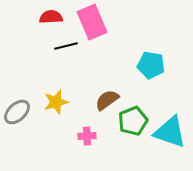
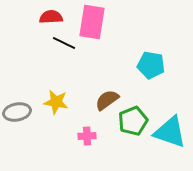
pink rectangle: rotated 32 degrees clockwise
black line: moved 2 px left, 3 px up; rotated 40 degrees clockwise
yellow star: rotated 25 degrees clockwise
gray ellipse: rotated 32 degrees clockwise
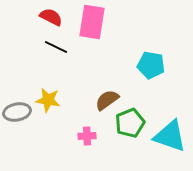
red semicircle: rotated 30 degrees clockwise
black line: moved 8 px left, 4 px down
yellow star: moved 8 px left, 2 px up
green pentagon: moved 3 px left, 2 px down
cyan triangle: moved 4 px down
